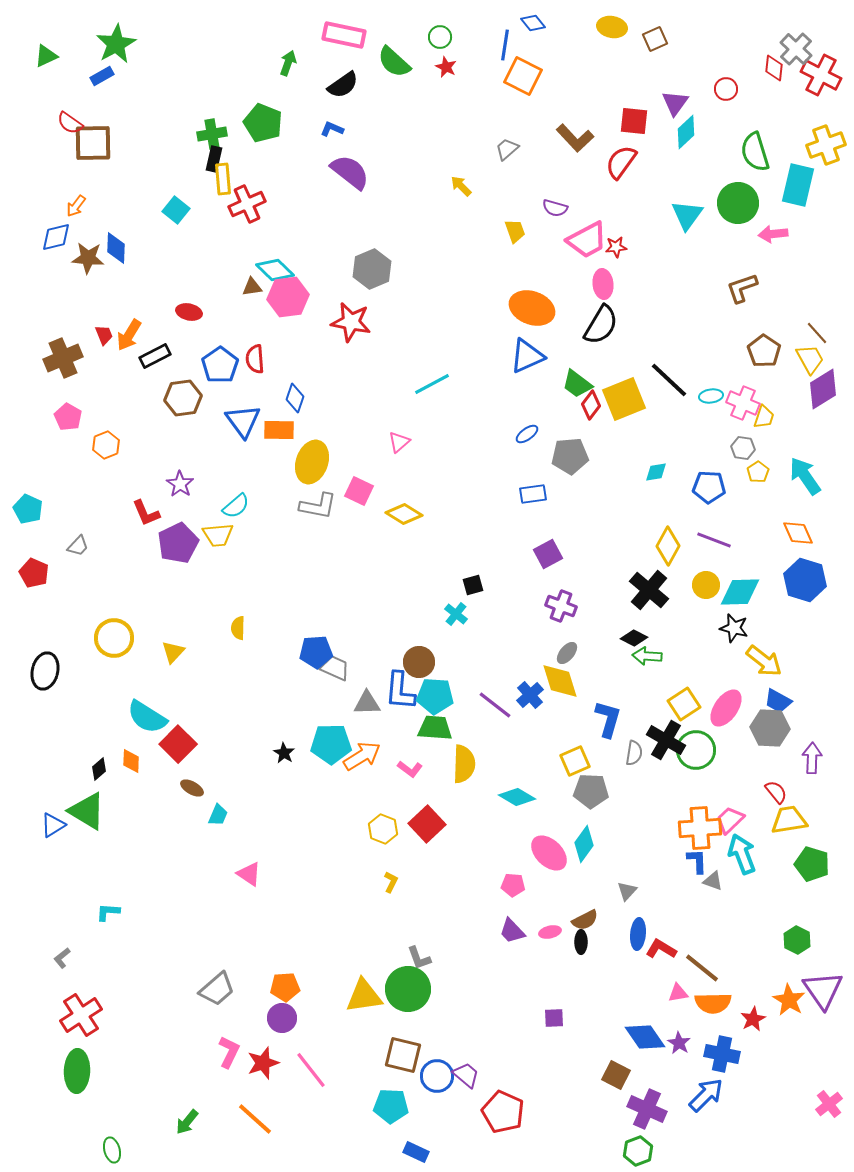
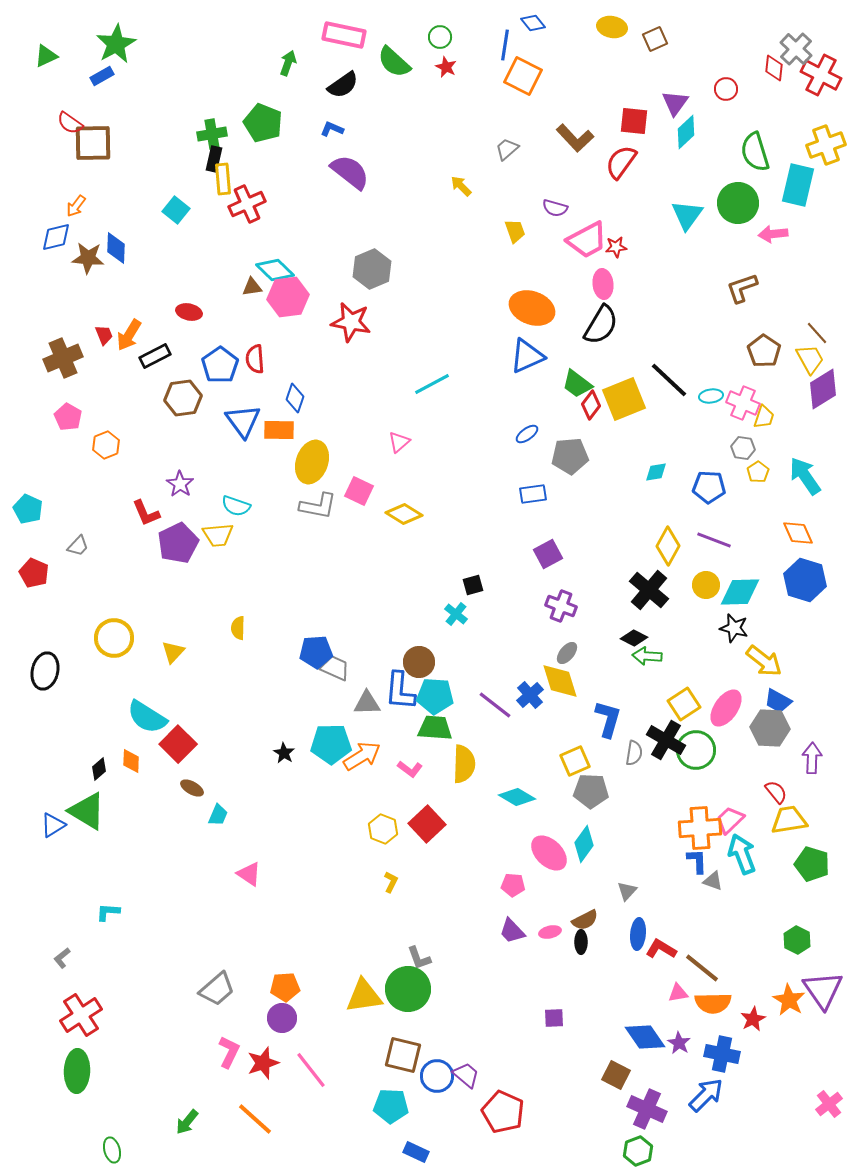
cyan semicircle at (236, 506): rotated 60 degrees clockwise
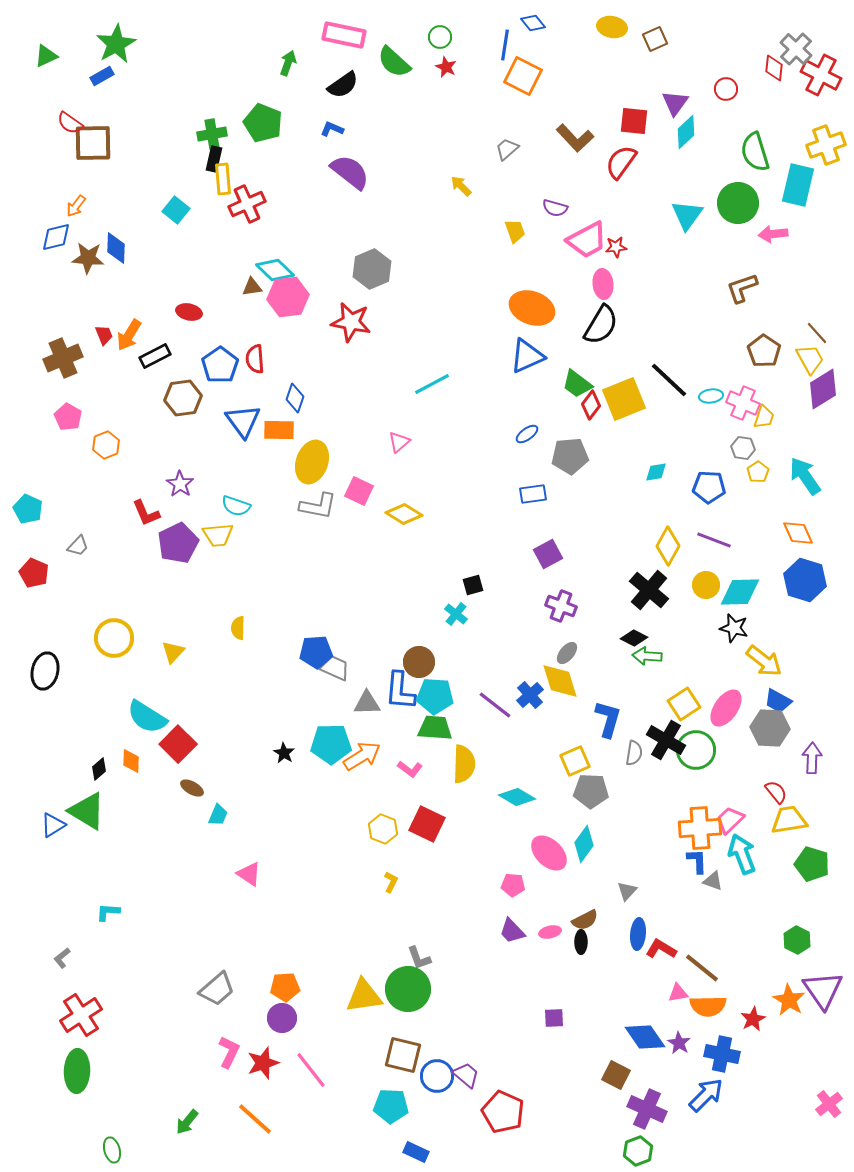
red square at (427, 824): rotated 21 degrees counterclockwise
orange semicircle at (713, 1003): moved 5 px left, 3 px down
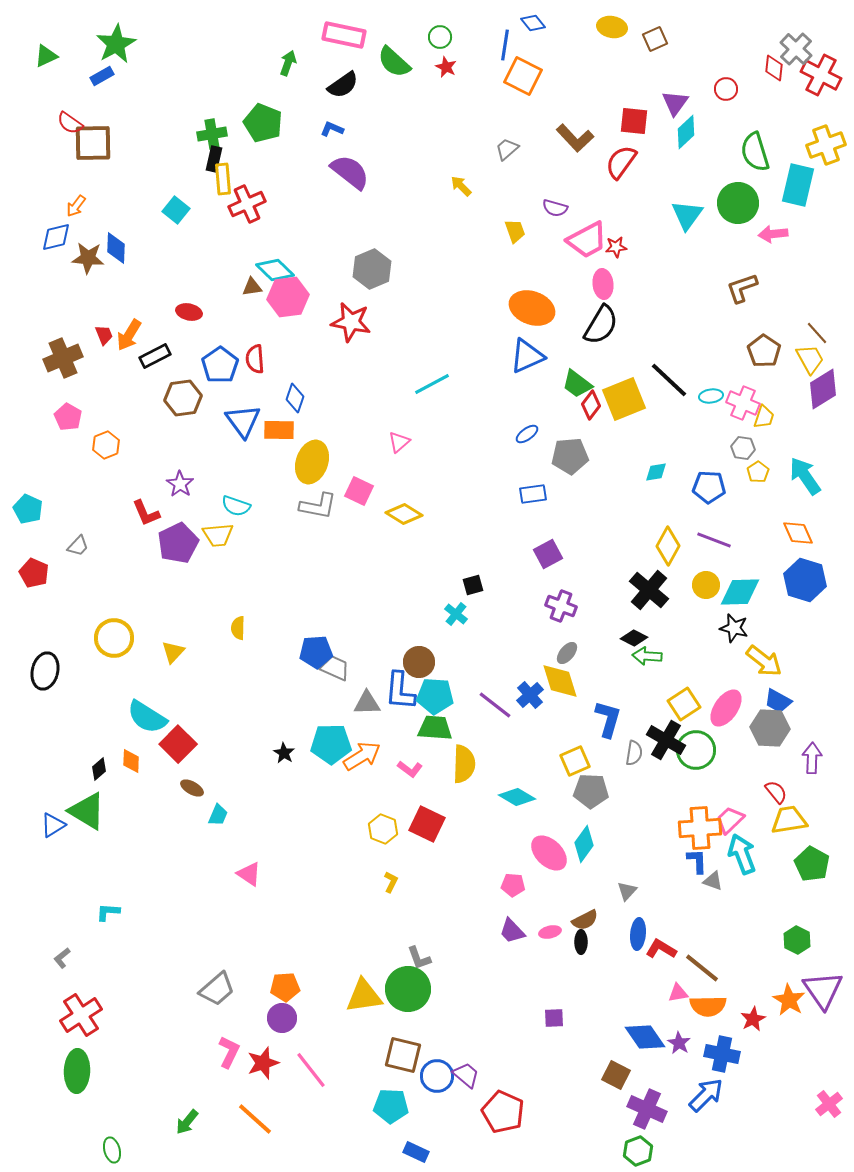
green pentagon at (812, 864): rotated 12 degrees clockwise
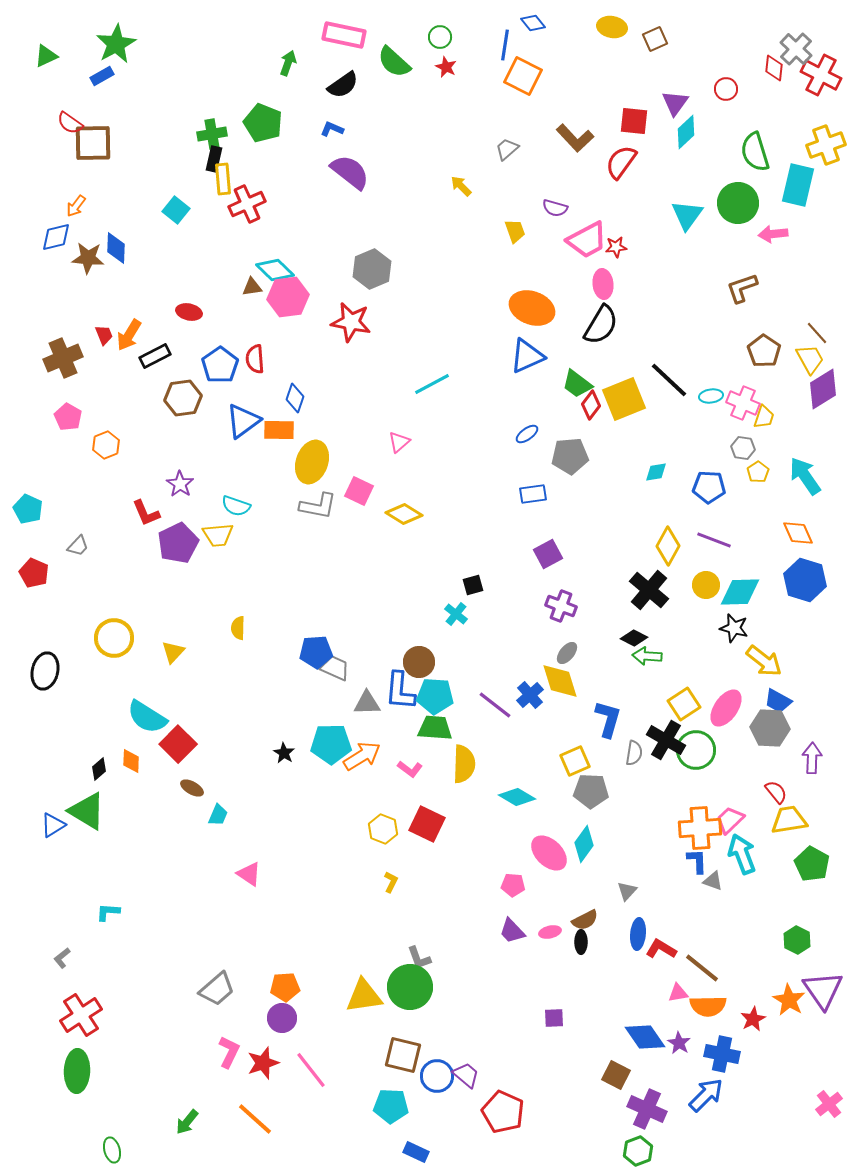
blue triangle at (243, 421): rotated 30 degrees clockwise
green circle at (408, 989): moved 2 px right, 2 px up
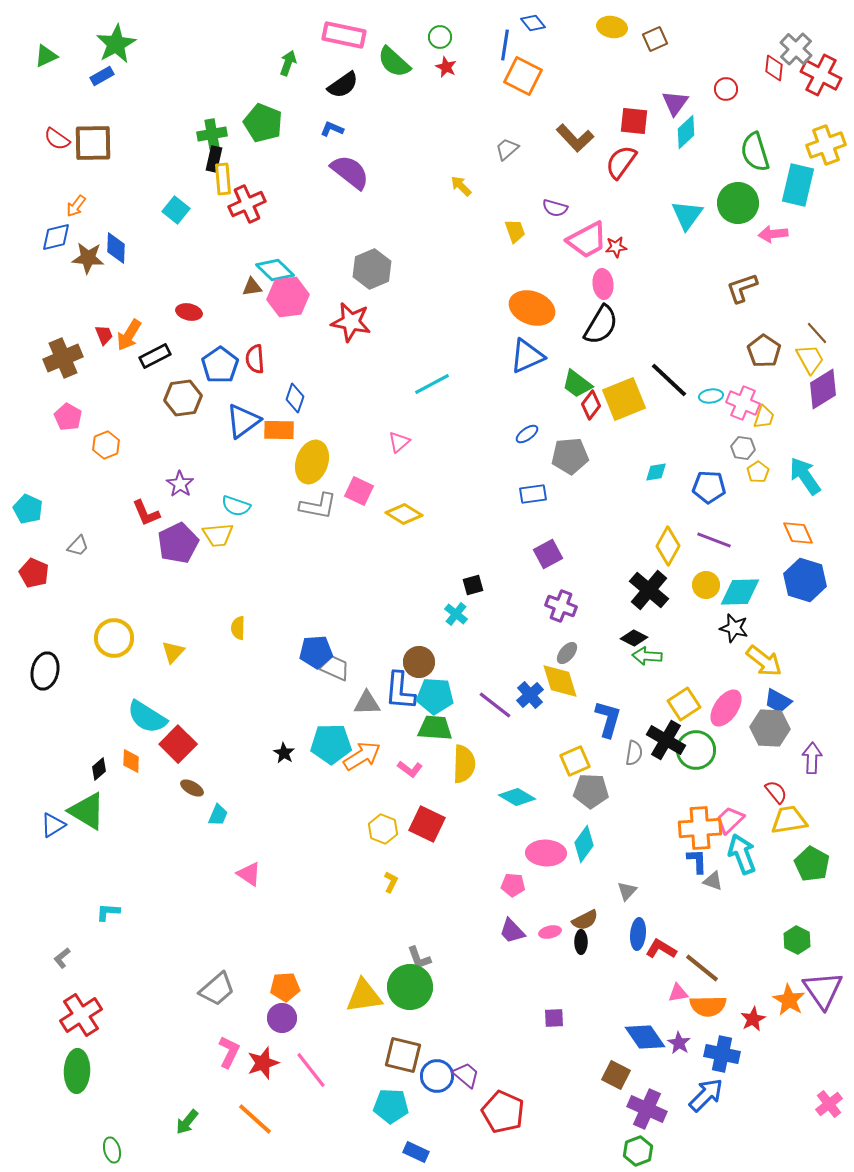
red semicircle at (70, 123): moved 13 px left, 16 px down
pink ellipse at (549, 853): moved 3 px left; rotated 42 degrees counterclockwise
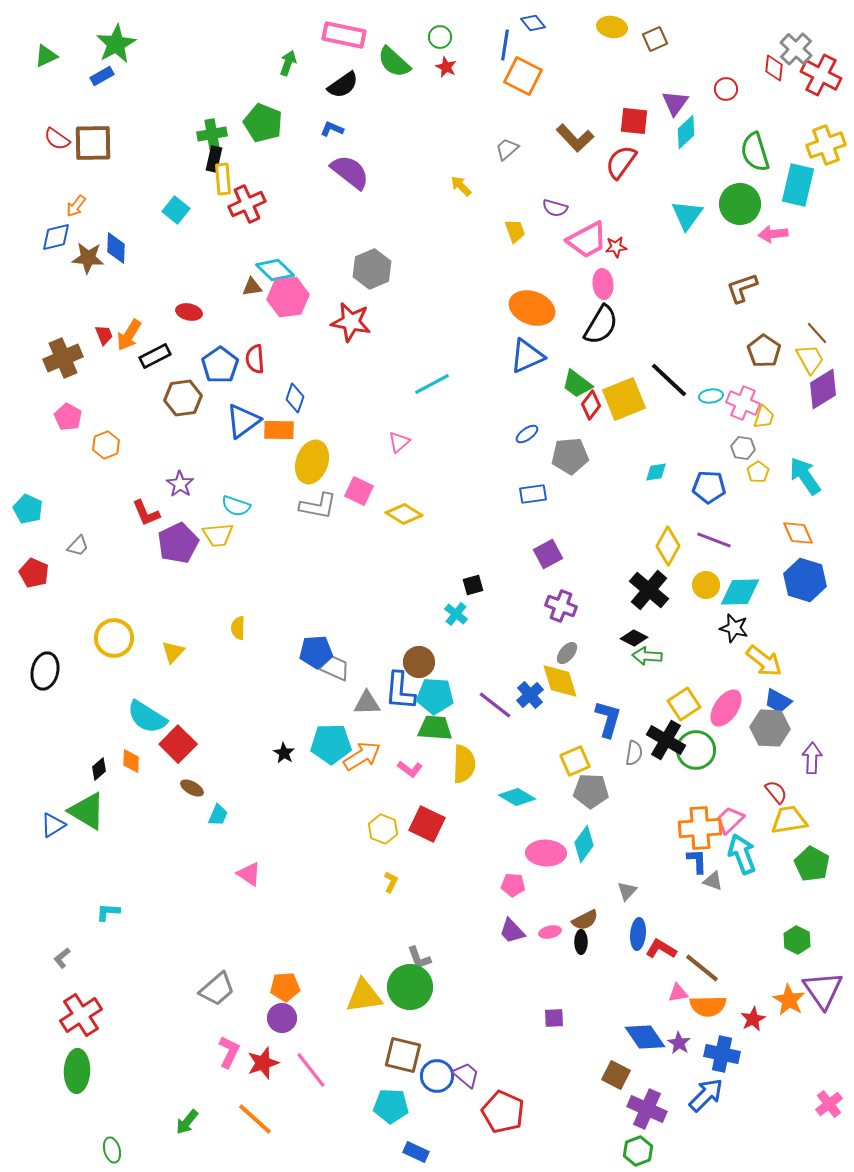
green circle at (738, 203): moved 2 px right, 1 px down
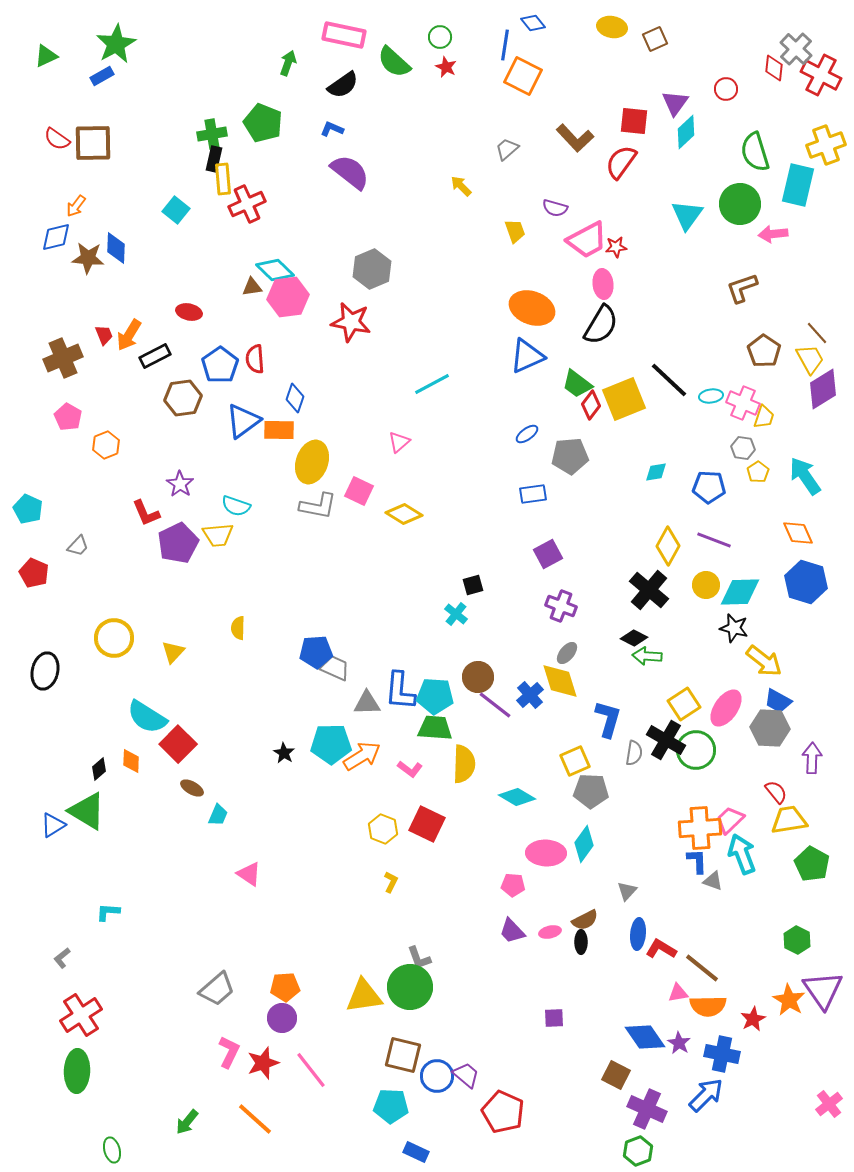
blue hexagon at (805, 580): moved 1 px right, 2 px down
brown circle at (419, 662): moved 59 px right, 15 px down
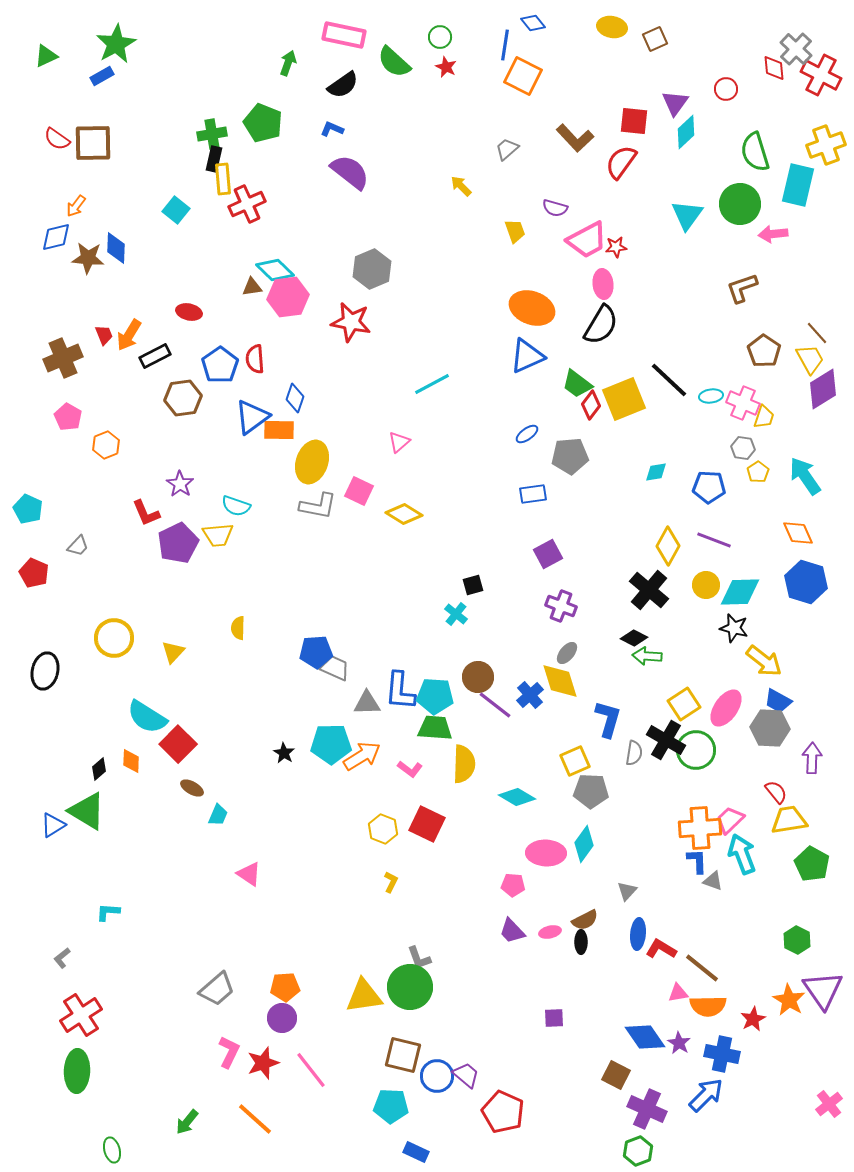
red diamond at (774, 68): rotated 12 degrees counterclockwise
blue triangle at (243, 421): moved 9 px right, 4 px up
